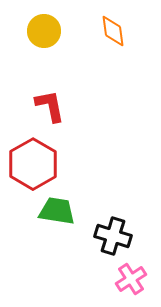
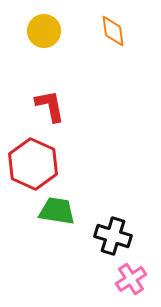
red hexagon: rotated 6 degrees counterclockwise
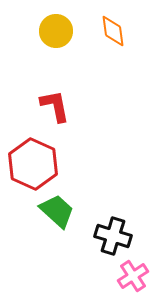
yellow circle: moved 12 px right
red L-shape: moved 5 px right
green trapezoid: rotated 33 degrees clockwise
pink cross: moved 2 px right, 3 px up
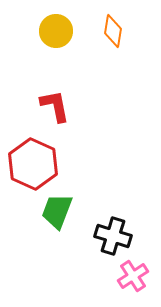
orange diamond: rotated 16 degrees clockwise
green trapezoid: rotated 111 degrees counterclockwise
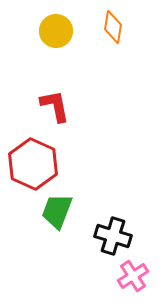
orange diamond: moved 4 px up
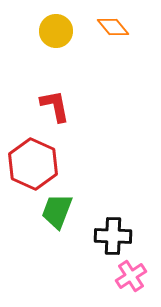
orange diamond: rotated 48 degrees counterclockwise
black cross: rotated 15 degrees counterclockwise
pink cross: moved 2 px left
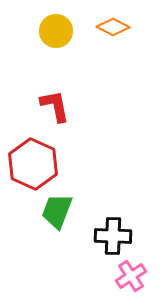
orange diamond: rotated 24 degrees counterclockwise
